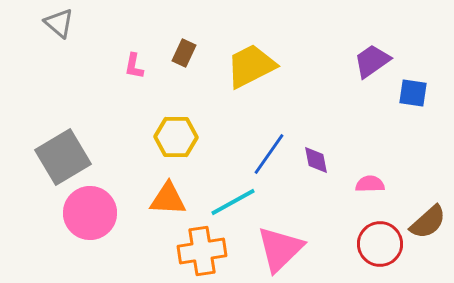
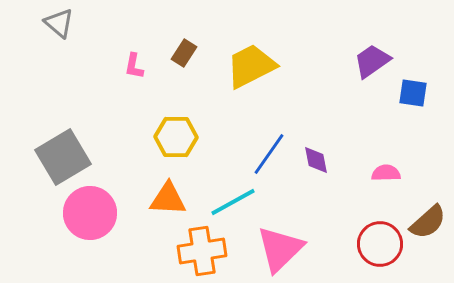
brown rectangle: rotated 8 degrees clockwise
pink semicircle: moved 16 px right, 11 px up
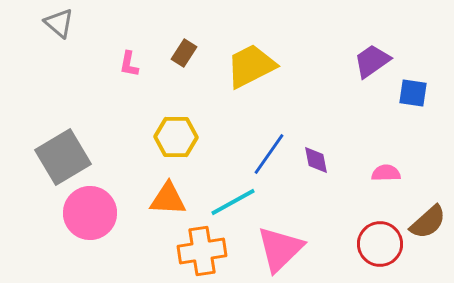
pink L-shape: moved 5 px left, 2 px up
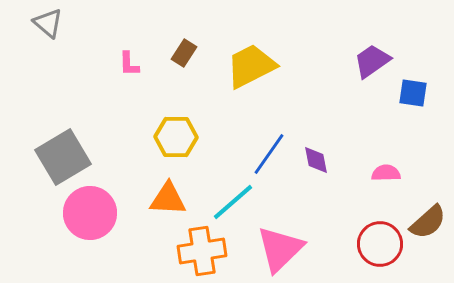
gray triangle: moved 11 px left
pink L-shape: rotated 12 degrees counterclockwise
cyan line: rotated 12 degrees counterclockwise
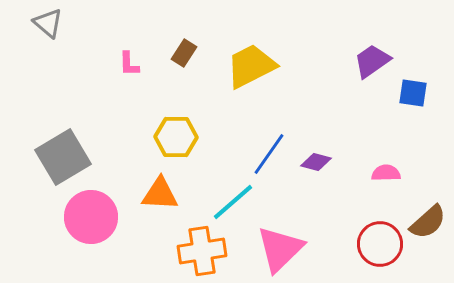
purple diamond: moved 2 px down; rotated 64 degrees counterclockwise
orange triangle: moved 8 px left, 5 px up
pink circle: moved 1 px right, 4 px down
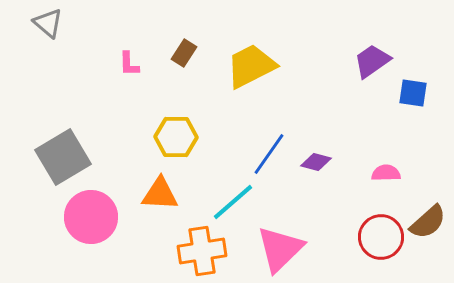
red circle: moved 1 px right, 7 px up
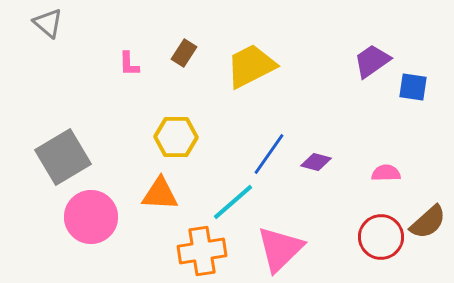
blue square: moved 6 px up
